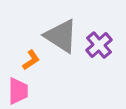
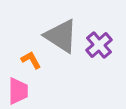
orange L-shape: rotated 85 degrees counterclockwise
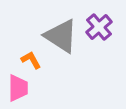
purple cross: moved 18 px up
pink trapezoid: moved 3 px up
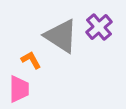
pink trapezoid: moved 1 px right, 1 px down
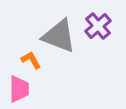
purple cross: moved 1 px left, 1 px up
gray triangle: moved 2 px left; rotated 12 degrees counterclockwise
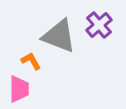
purple cross: moved 1 px right, 1 px up
orange L-shape: moved 1 px down
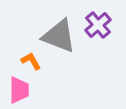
purple cross: moved 1 px left
pink trapezoid: moved 1 px down
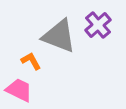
pink trapezoid: rotated 64 degrees counterclockwise
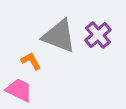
purple cross: moved 10 px down
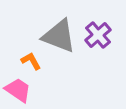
pink trapezoid: moved 1 px left; rotated 8 degrees clockwise
